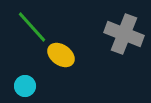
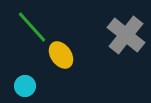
gray cross: moved 2 px right, 1 px down; rotated 18 degrees clockwise
yellow ellipse: rotated 20 degrees clockwise
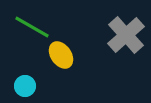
green line: rotated 18 degrees counterclockwise
gray cross: rotated 9 degrees clockwise
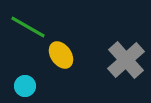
green line: moved 4 px left
gray cross: moved 25 px down
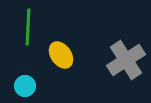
green line: rotated 63 degrees clockwise
gray cross: rotated 9 degrees clockwise
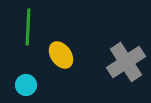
gray cross: moved 2 px down
cyan circle: moved 1 px right, 1 px up
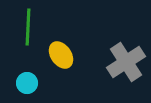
cyan circle: moved 1 px right, 2 px up
